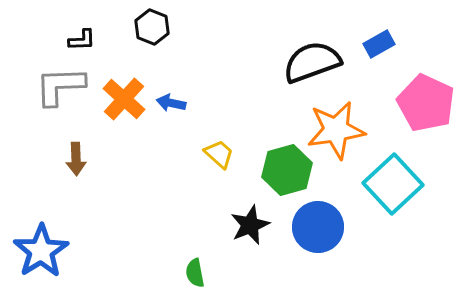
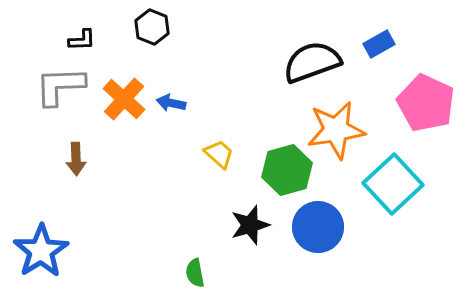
black star: rotated 6 degrees clockwise
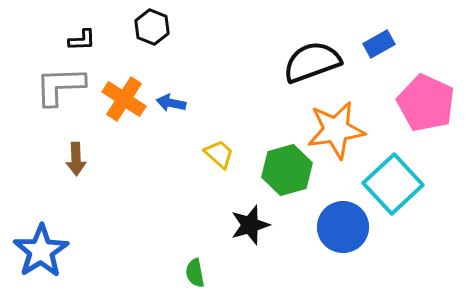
orange cross: rotated 9 degrees counterclockwise
blue circle: moved 25 px right
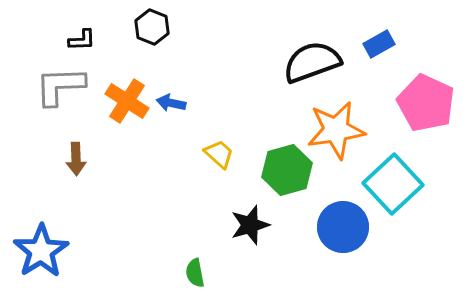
orange cross: moved 3 px right, 2 px down
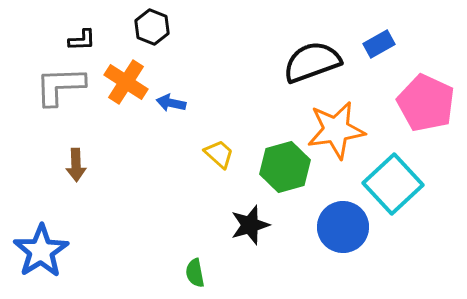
orange cross: moved 1 px left, 19 px up
brown arrow: moved 6 px down
green hexagon: moved 2 px left, 3 px up
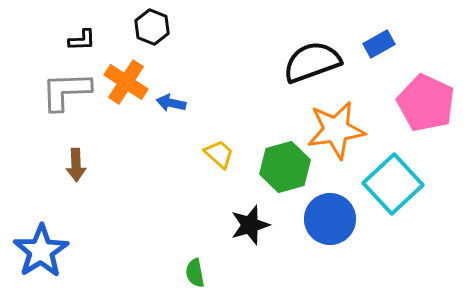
gray L-shape: moved 6 px right, 5 px down
blue circle: moved 13 px left, 8 px up
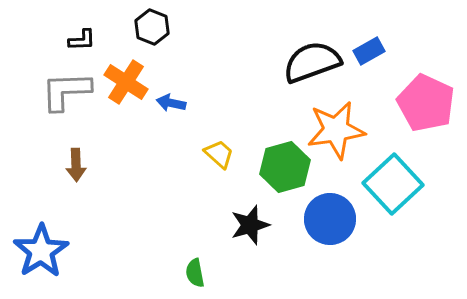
blue rectangle: moved 10 px left, 7 px down
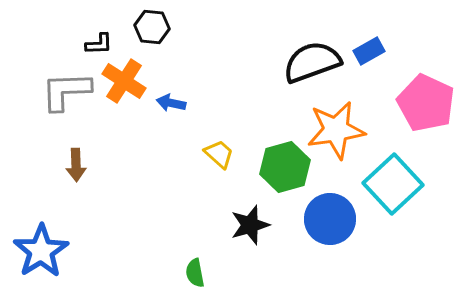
black hexagon: rotated 16 degrees counterclockwise
black L-shape: moved 17 px right, 4 px down
orange cross: moved 2 px left, 1 px up
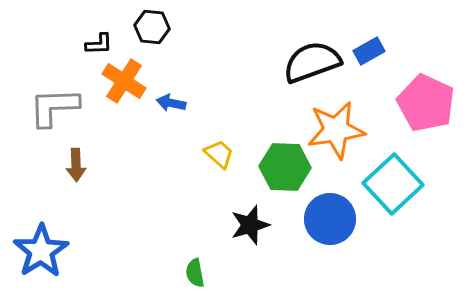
gray L-shape: moved 12 px left, 16 px down
green hexagon: rotated 18 degrees clockwise
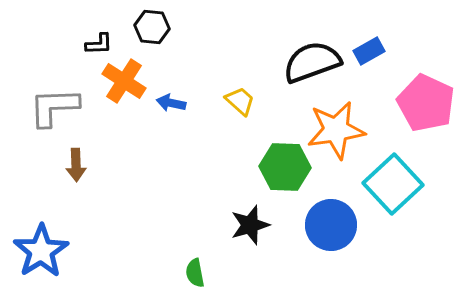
yellow trapezoid: moved 21 px right, 53 px up
blue circle: moved 1 px right, 6 px down
